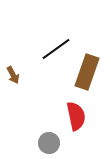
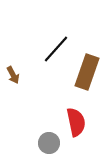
black line: rotated 12 degrees counterclockwise
red semicircle: moved 6 px down
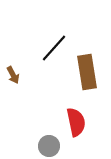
black line: moved 2 px left, 1 px up
brown rectangle: rotated 28 degrees counterclockwise
gray circle: moved 3 px down
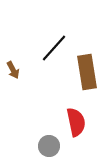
brown arrow: moved 5 px up
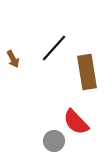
brown arrow: moved 11 px up
red semicircle: rotated 148 degrees clockwise
gray circle: moved 5 px right, 5 px up
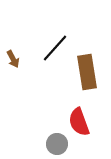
black line: moved 1 px right
red semicircle: moved 3 px right; rotated 24 degrees clockwise
gray circle: moved 3 px right, 3 px down
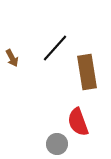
brown arrow: moved 1 px left, 1 px up
red semicircle: moved 1 px left
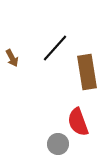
gray circle: moved 1 px right
